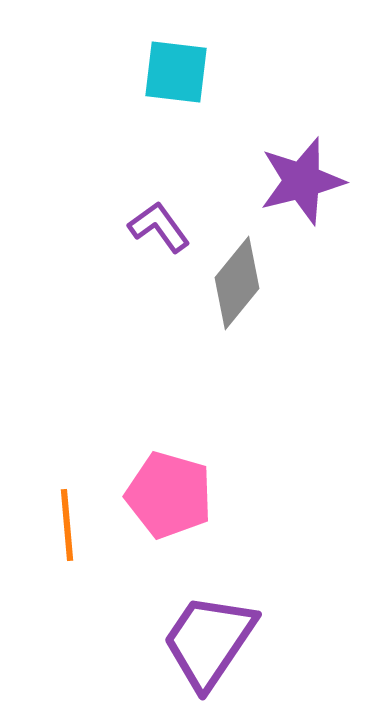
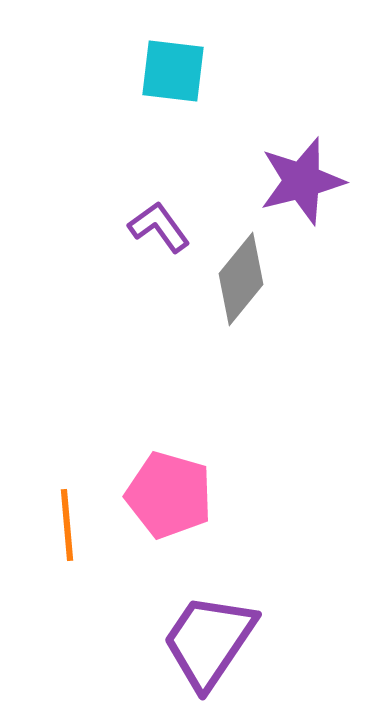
cyan square: moved 3 px left, 1 px up
gray diamond: moved 4 px right, 4 px up
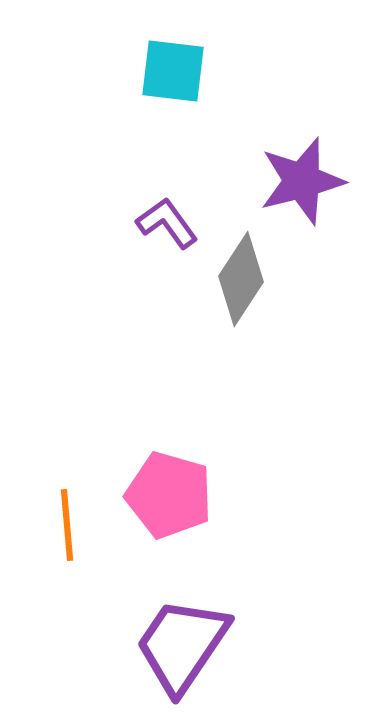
purple L-shape: moved 8 px right, 4 px up
gray diamond: rotated 6 degrees counterclockwise
purple trapezoid: moved 27 px left, 4 px down
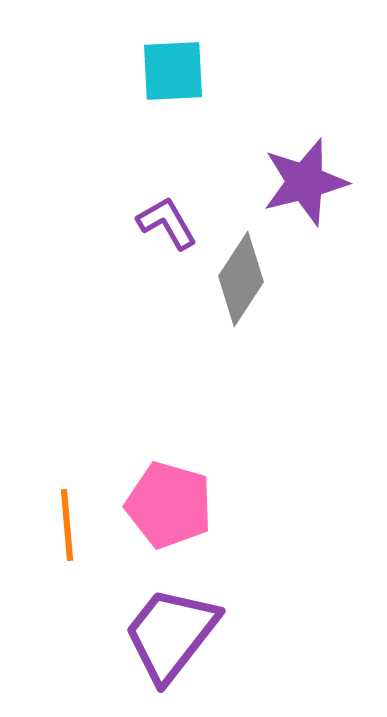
cyan square: rotated 10 degrees counterclockwise
purple star: moved 3 px right, 1 px down
purple L-shape: rotated 6 degrees clockwise
pink pentagon: moved 10 px down
purple trapezoid: moved 11 px left, 11 px up; rotated 4 degrees clockwise
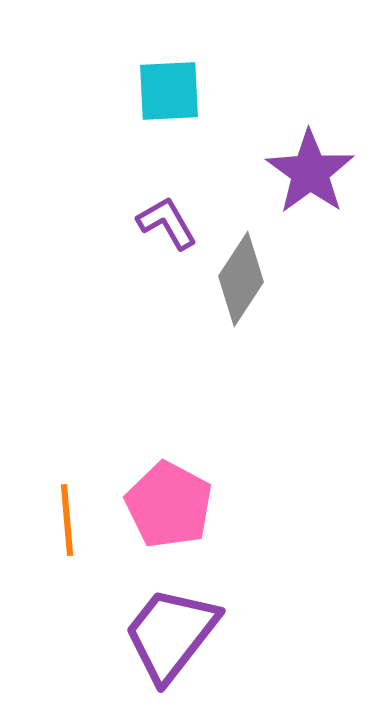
cyan square: moved 4 px left, 20 px down
purple star: moved 5 px right, 10 px up; rotated 22 degrees counterclockwise
pink pentagon: rotated 12 degrees clockwise
orange line: moved 5 px up
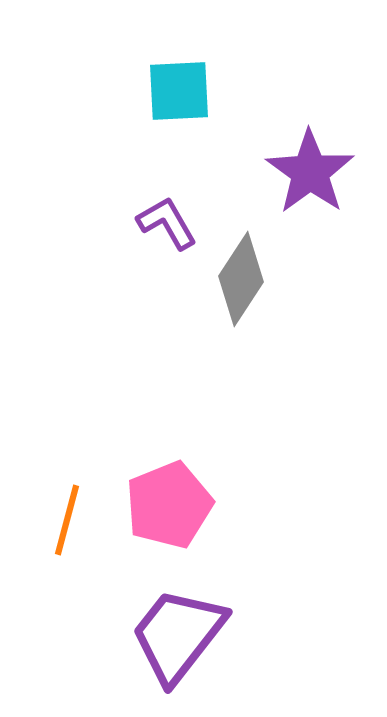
cyan square: moved 10 px right
pink pentagon: rotated 22 degrees clockwise
orange line: rotated 20 degrees clockwise
purple trapezoid: moved 7 px right, 1 px down
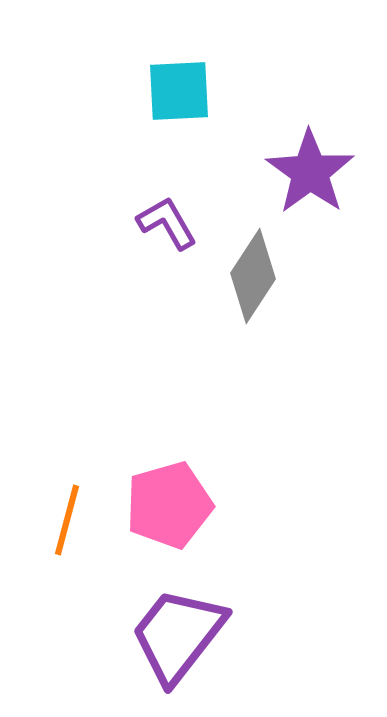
gray diamond: moved 12 px right, 3 px up
pink pentagon: rotated 6 degrees clockwise
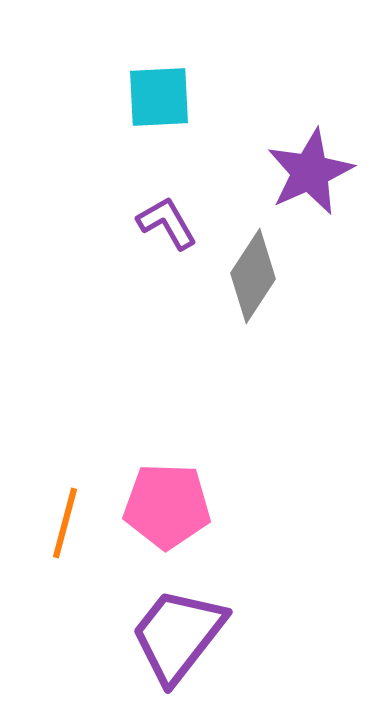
cyan square: moved 20 px left, 6 px down
purple star: rotated 12 degrees clockwise
pink pentagon: moved 2 px left, 1 px down; rotated 18 degrees clockwise
orange line: moved 2 px left, 3 px down
